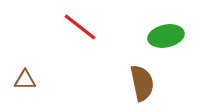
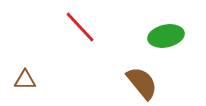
red line: rotated 9 degrees clockwise
brown semicircle: rotated 27 degrees counterclockwise
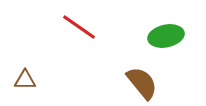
red line: moved 1 px left; rotated 12 degrees counterclockwise
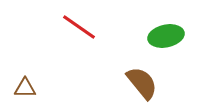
brown triangle: moved 8 px down
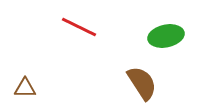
red line: rotated 9 degrees counterclockwise
brown semicircle: rotated 6 degrees clockwise
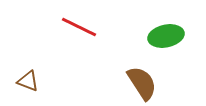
brown triangle: moved 3 px right, 7 px up; rotated 20 degrees clockwise
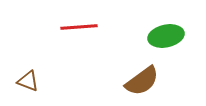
red line: rotated 30 degrees counterclockwise
brown semicircle: moved 2 px up; rotated 87 degrees clockwise
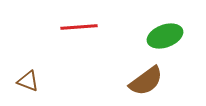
green ellipse: moved 1 px left; rotated 8 degrees counterclockwise
brown semicircle: moved 4 px right
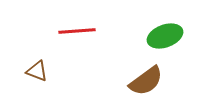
red line: moved 2 px left, 4 px down
brown triangle: moved 9 px right, 10 px up
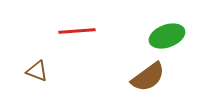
green ellipse: moved 2 px right
brown semicircle: moved 2 px right, 4 px up
